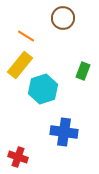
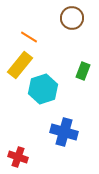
brown circle: moved 9 px right
orange line: moved 3 px right, 1 px down
blue cross: rotated 8 degrees clockwise
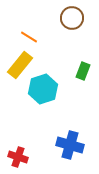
blue cross: moved 6 px right, 13 px down
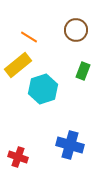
brown circle: moved 4 px right, 12 px down
yellow rectangle: moved 2 px left; rotated 12 degrees clockwise
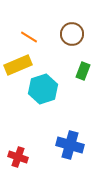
brown circle: moved 4 px left, 4 px down
yellow rectangle: rotated 16 degrees clockwise
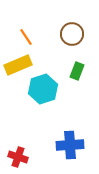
orange line: moved 3 px left; rotated 24 degrees clockwise
green rectangle: moved 6 px left
blue cross: rotated 20 degrees counterclockwise
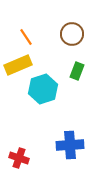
red cross: moved 1 px right, 1 px down
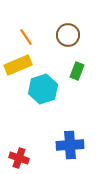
brown circle: moved 4 px left, 1 px down
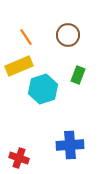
yellow rectangle: moved 1 px right, 1 px down
green rectangle: moved 1 px right, 4 px down
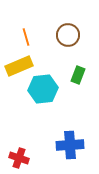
orange line: rotated 18 degrees clockwise
cyan hexagon: rotated 12 degrees clockwise
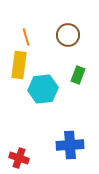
yellow rectangle: moved 1 px up; rotated 60 degrees counterclockwise
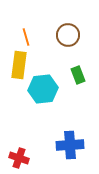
green rectangle: rotated 42 degrees counterclockwise
